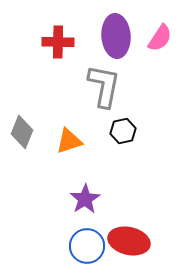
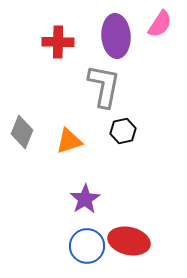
pink semicircle: moved 14 px up
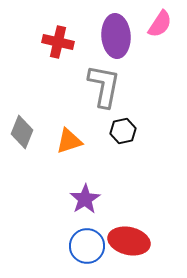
red cross: rotated 12 degrees clockwise
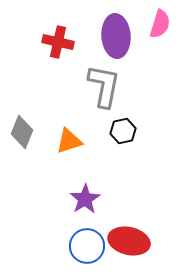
pink semicircle: rotated 16 degrees counterclockwise
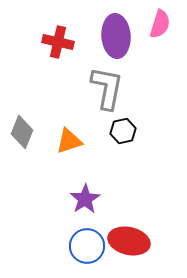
gray L-shape: moved 3 px right, 2 px down
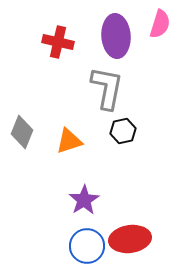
purple star: moved 1 px left, 1 px down
red ellipse: moved 1 px right, 2 px up; rotated 21 degrees counterclockwise
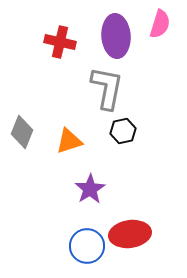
red cross: moved 2 px right
purple star: moved 6 px right, 11 px up
red ellipse: moved 5 px up
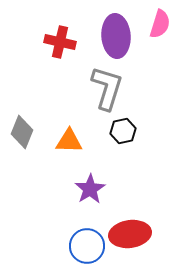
gray L-shape: rotated 6 degrees clockwise
orange triangle: rotated 20 degrees clockwise
